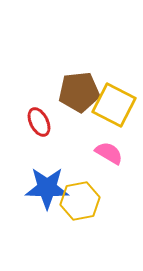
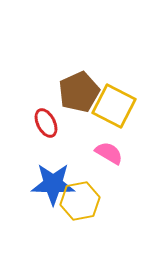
brown pentagon: rotated 18 degrees counterclockwise
yellow square: moved 1 px down
red ellipse: moved 7 px right, 1 px down
blue star: moved 6 px right, 4 px up
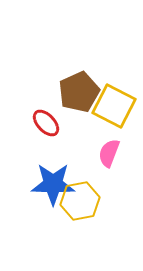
red ellipse: rotated 16 degrees counterclockwise
pink semicircle: rotated 100 degrees counterclockwise
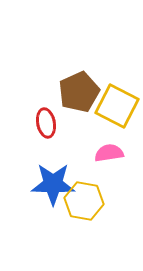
yellow square: moved 3 px right
red ellipse: rotated 32 degrees clockwise
pink semicircle: rotated 60 degrees clockwise
yellow hexagon: moved 4 px right; rotated 21 degrees clockwise
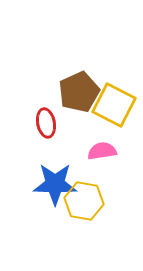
yellow square: moved 3 px left, 1 px up
pink semicircle: moved 7 px left, 2 px up
blue star: moved 2 px right
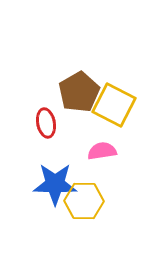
brown pentagon: rotated 6 degrees counterclockwise
yellow hexagon: rotated 9 degrees counterclockwise
